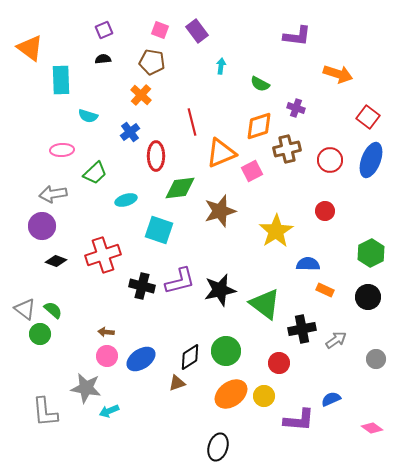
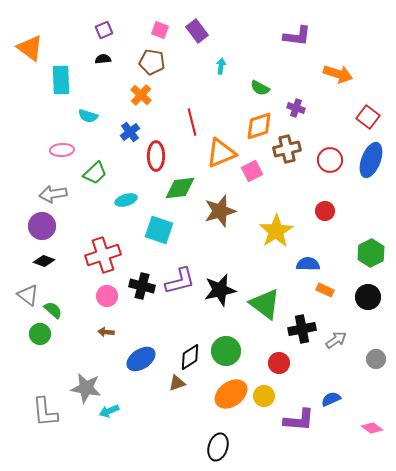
green semicircle at (260, 84): moved 4 px down
black diamond at (56, 261): moved 12 px left
gray triangle at (25, 309): moved 3 px right, 14 px up
pink circle at (107, 356): moved 60 px up
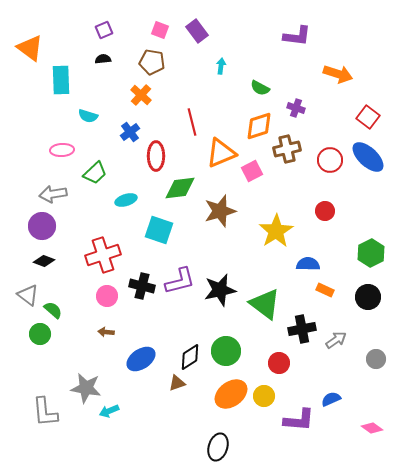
blue ellipse at (371, 160): moved 3 px left, 3 px up; rotated 68 degrees counterclockwise
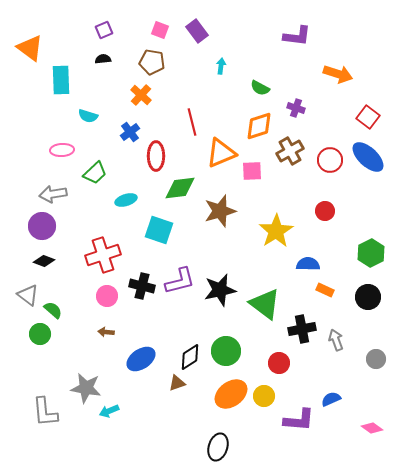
brown cross at (287, 149): moved 3 px right, 2 px down; rotated 16 degrees counterclockwise
pink square at (252, 171): rotated 25 degrees clockwise
gray arrow at (336, 340): rotated 75 degrees counterclockwise
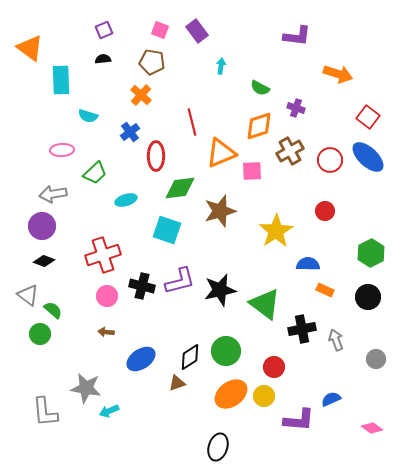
cyan square at (159, 230): moved 8 px right
red circle at (279, 363): moved 5 px left, 4 px down
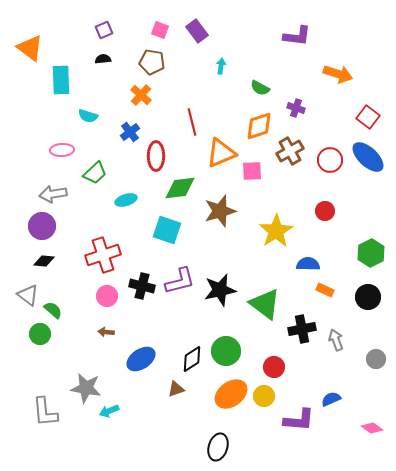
black diamond at (44, 261): rotated 15 degrees counterclockwise
black diamond at (190, 357): moved 2 px right, 2 px down
brown triangle at (177, 383): moved 1 px left, 6 px down
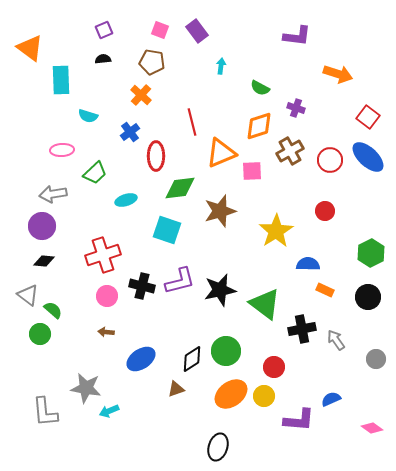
gray arrow at (336, 340): rotated 15 degrees counterclockwise
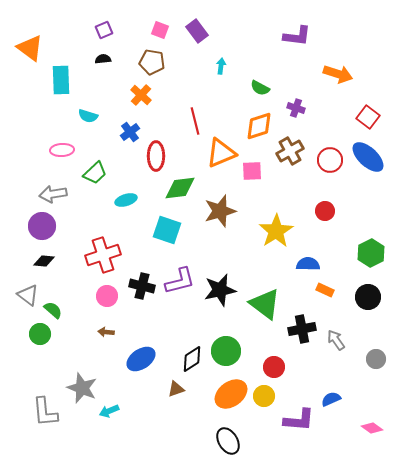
red line at (192, 122): moved 3 px right, 1 px up
gray star at (86, 388): moved 4 px left; rotated 12 degrees clockwise
black ellipse at (218, 447): moved 10 px right, 6 px up; rotated 48 degrees counterclockwise
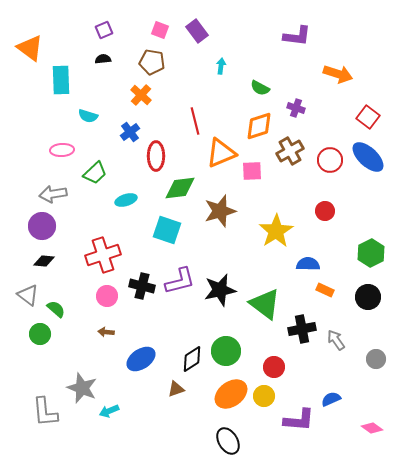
green semicircle at (53, 310): moved 3 px right, 1 px up
